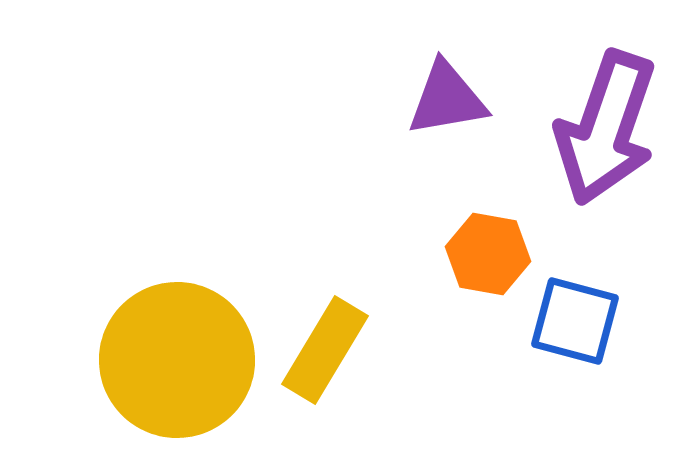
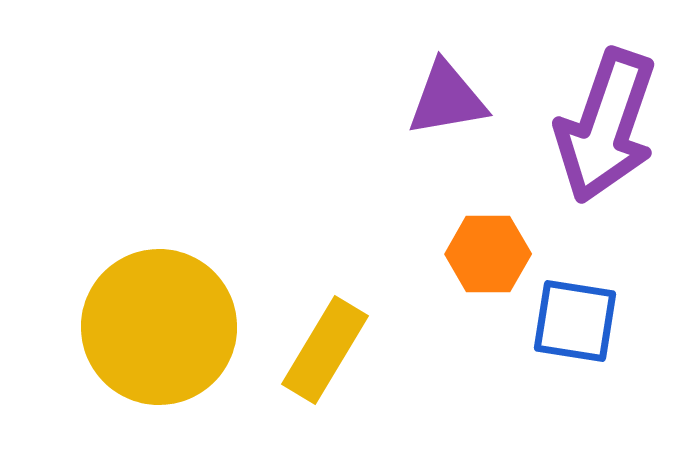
purple arrow: moved 2 px up
orange hexagon: rotated 10 degrees counterclockwise
blue square: rotated 6 degrees counterclockwise
yellow circle: moved 18 px left, 33 px up
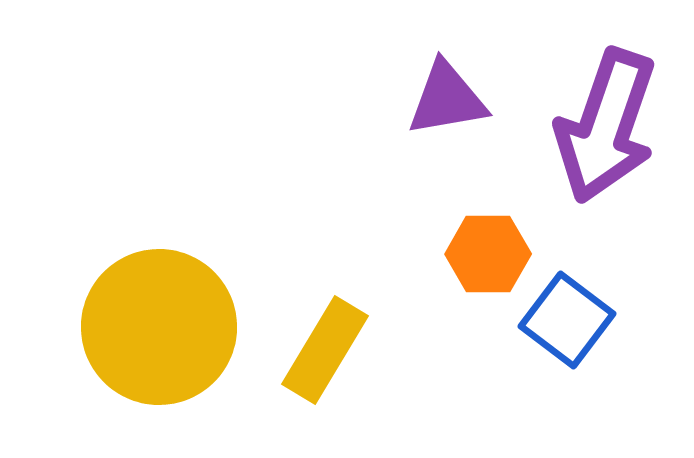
blue square: moved 8 px left, 1 px up; rotated 28 degrees clockwise
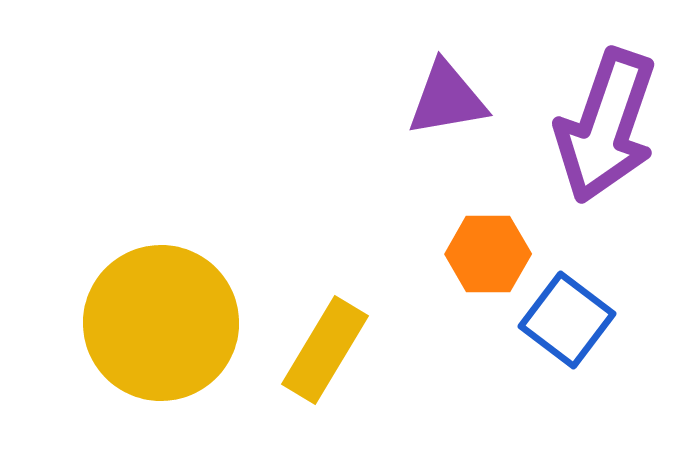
yellow circle: moved 2 px right, 4 px up
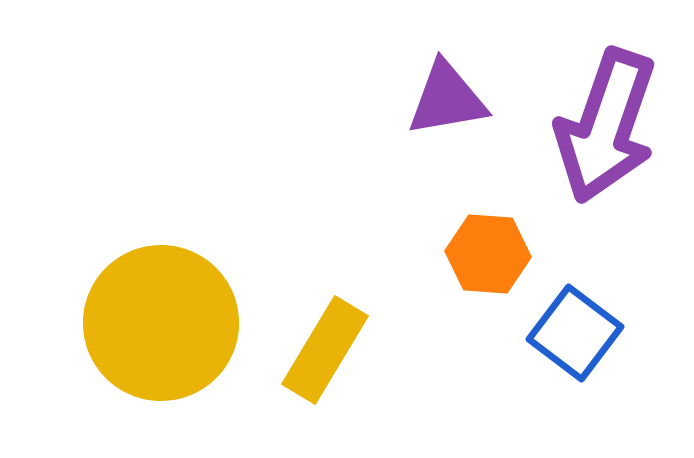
orange hexagon: rotated 4 degrees clockwise
blue square: moved 8 px right, 13 px down
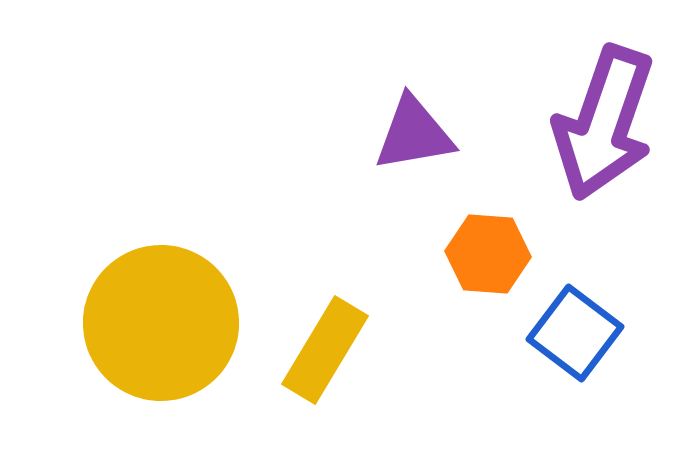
purple triangle: moved 33 px left, 35 px down
purple arrow: moved 2 px left, 3 px up
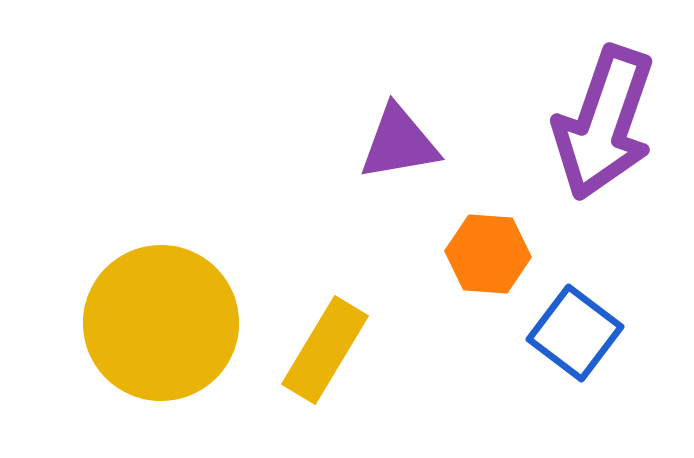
purple triangle: moved 15 px left, 9 px down
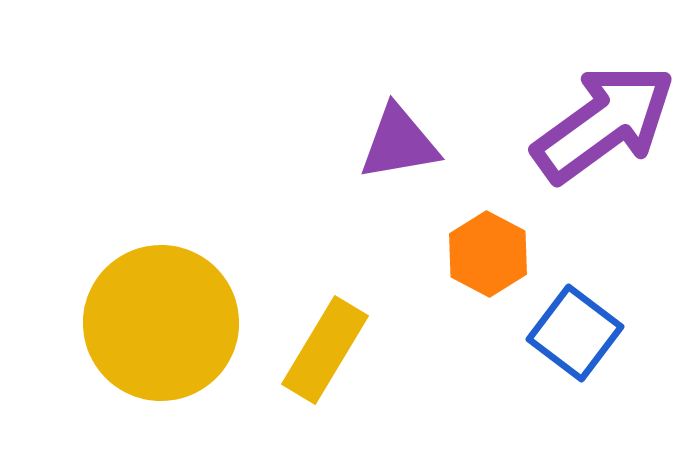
purple arrow: rotated 145 degrees counterclockwise
orange hexagon: rotated 24 degrees clockwise
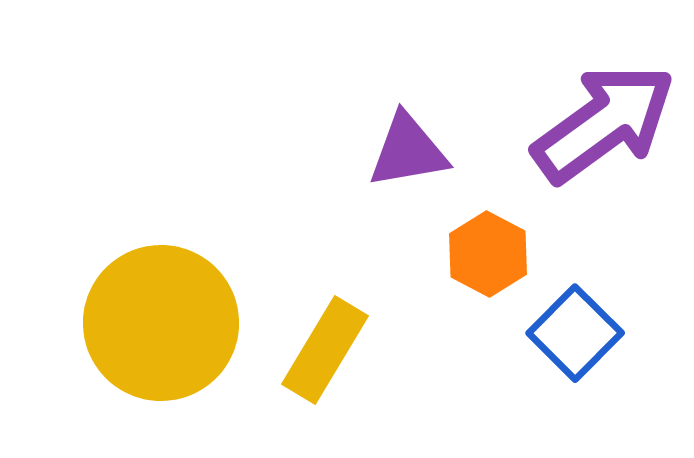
purple triangle: moved 9 px right, 8 px down
blue square: rotated 8 degrees clockwise
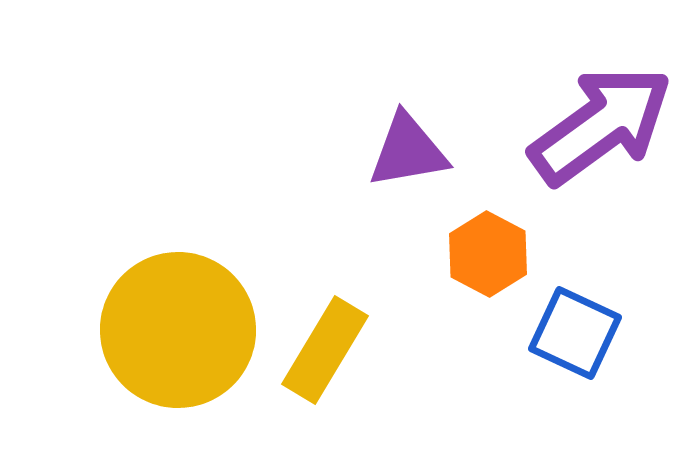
purple arrow: moved 3 px left, 2 px down
yellow circle: moved 17 px right, 7 px down
blue square: rotated 20 degrees counterclockwise
